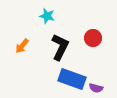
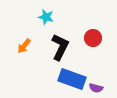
cyan star: moved 1 px left, 1 px down
orange arrow: moved 2 px right
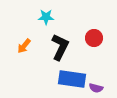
cyan star: rotated 14 degrees counterclockwise
red circle: moved 1 px right
blue rectangle: rotated 12 degrees counterclockwise
